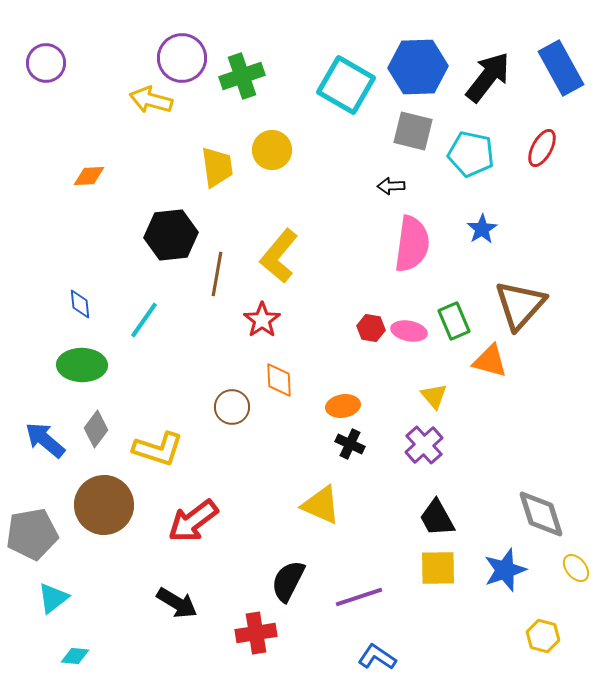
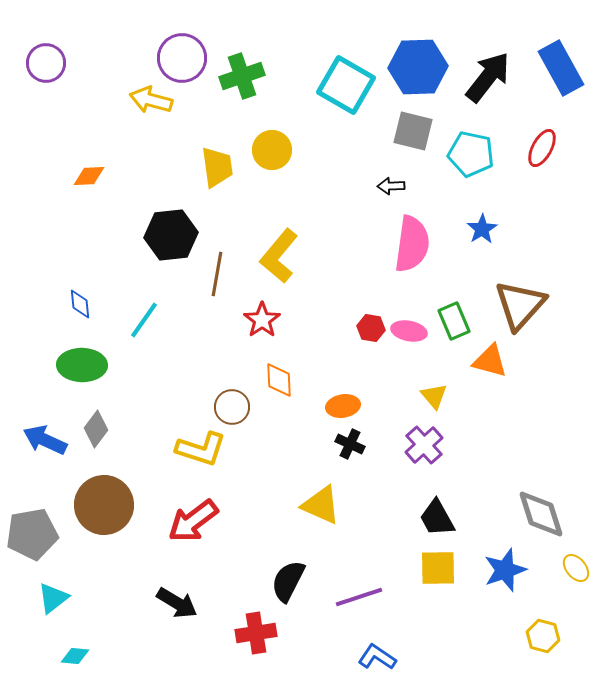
blue arrow at (45, 440): rotated 15 degrees counterclockwise
yellow L-shape at (158, 449): moved 43 px right
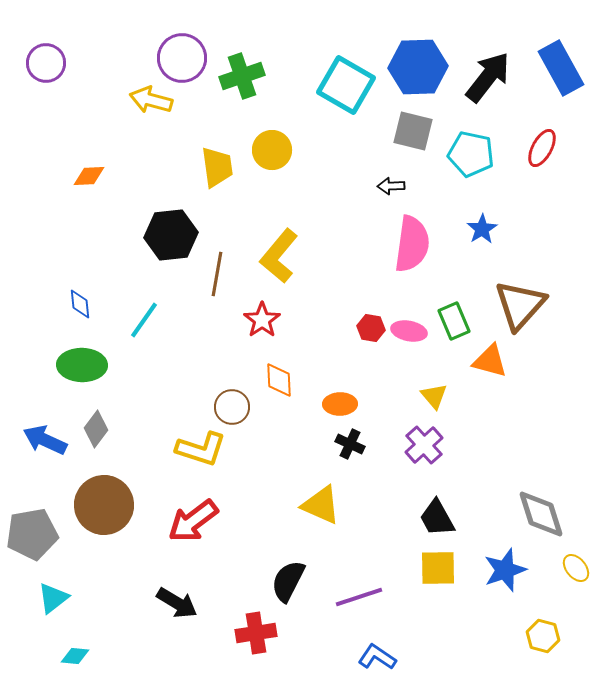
orange ellipse at (343, 406): moved 3 px left, 2 px up; rotated 8 degrees clockwise
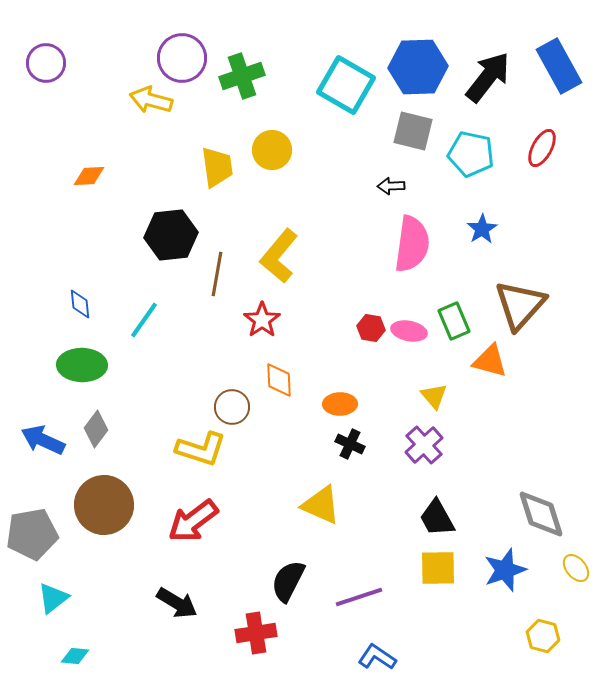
blue rectangle at (561, 68): moved 2 px left, 2 px up
blue arrow at (45, 440): moved 2 px left
